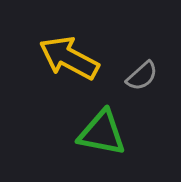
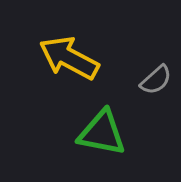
gray semicircle: moved 14 px right, 4 px down
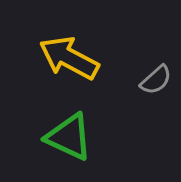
green triangle: moved 33 px left, 4 px down; rotated 14 degrees clockwise
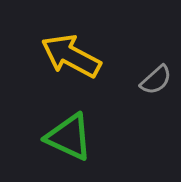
yellow arrow: moved 2 px right, 2 px up
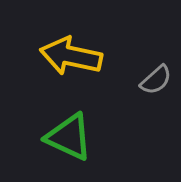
yellow arrow: rotated 16 degrees counterclockwise
